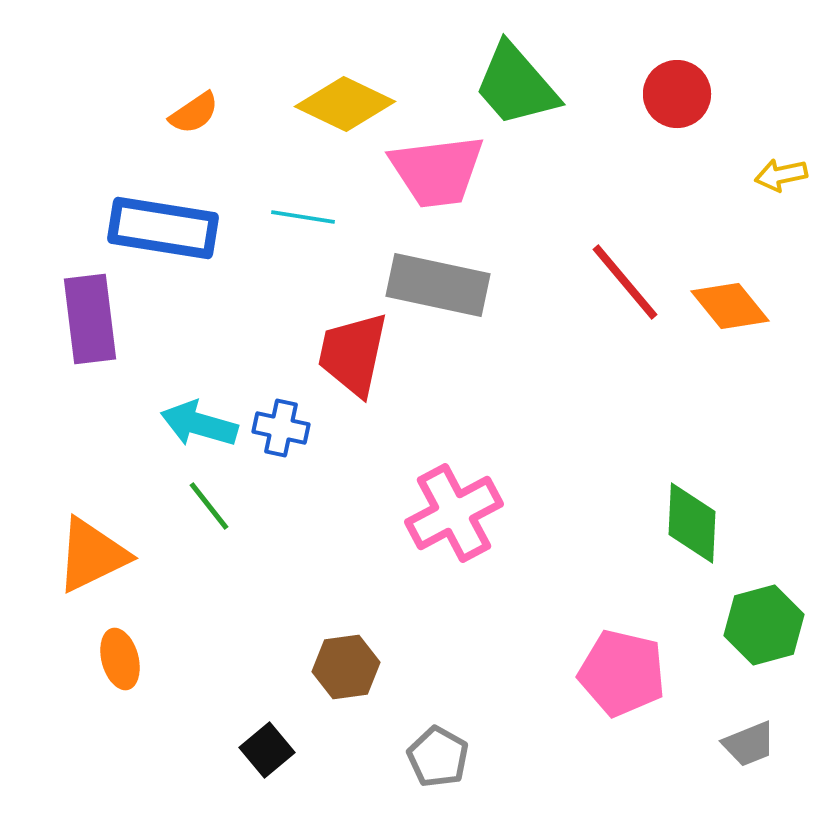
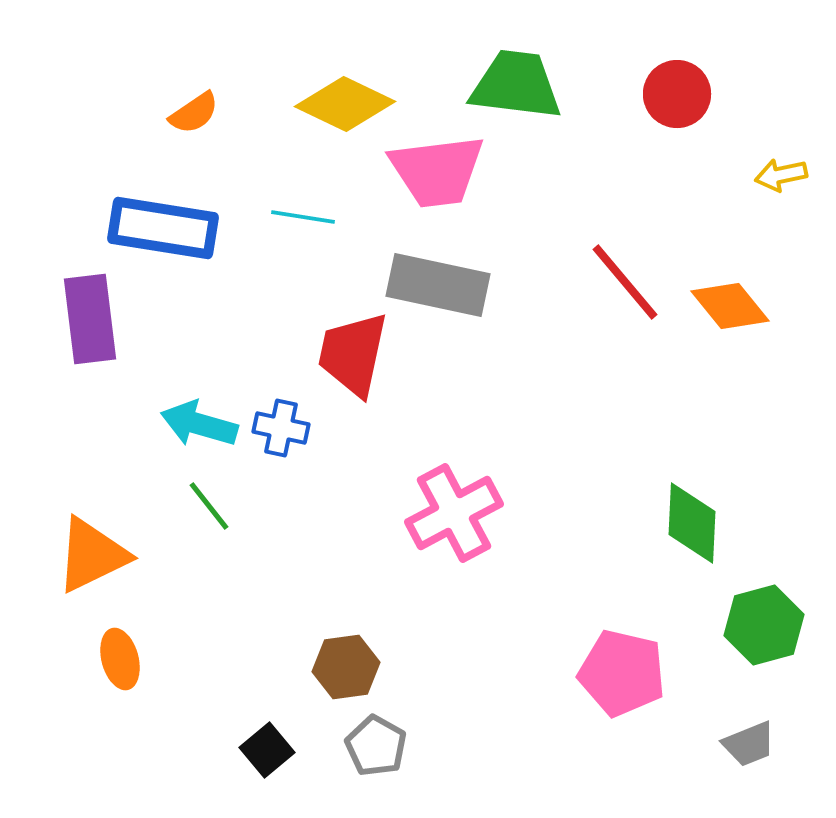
green trapezoid: rotated 138 degrees clockwise
gray pentagon: moved 62 px left, 11 px up
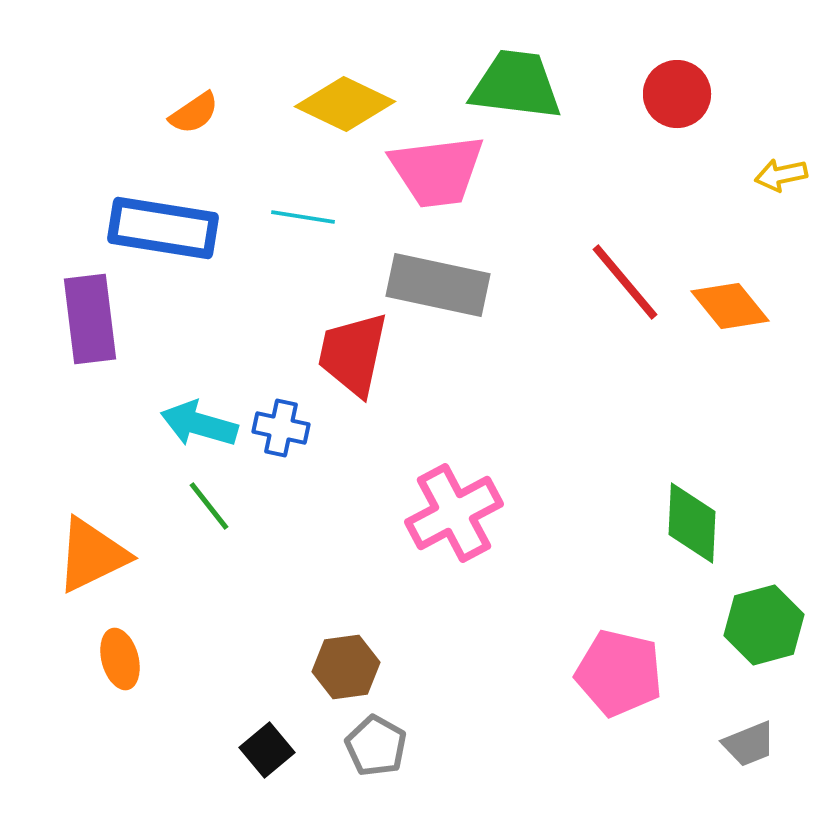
pink pentagon: moved 3 px left
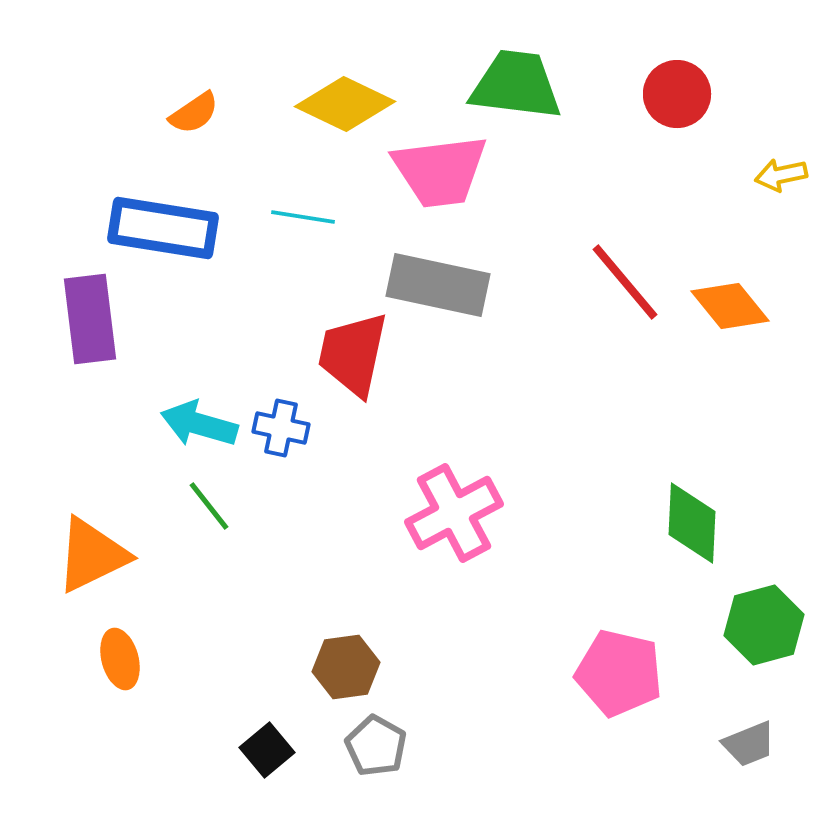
pink trapezoid: moved 3 px right
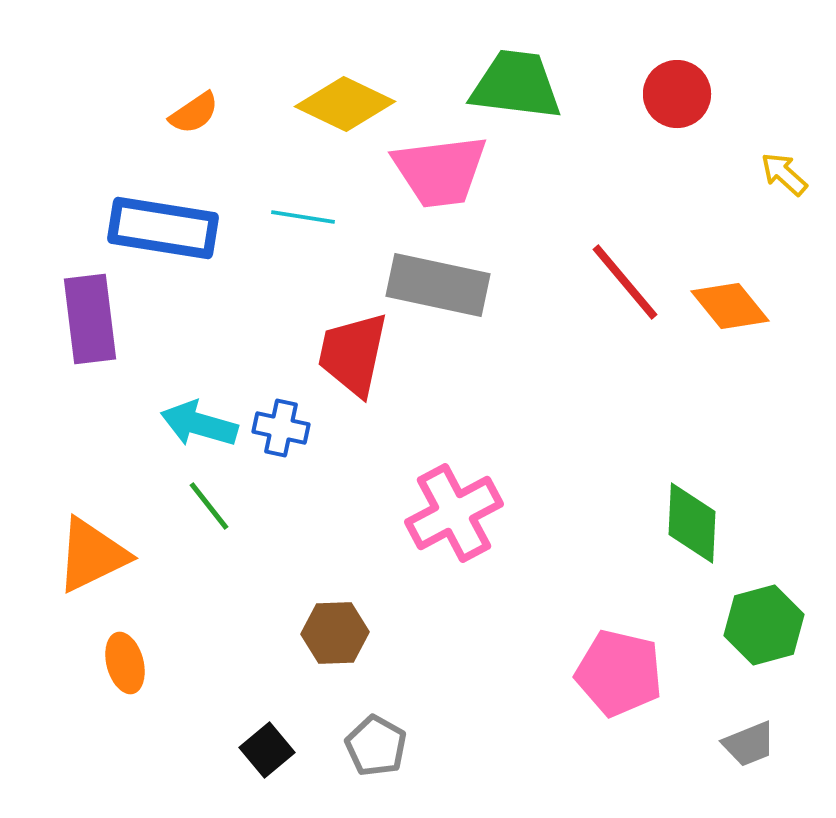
yellow arrow: moved 3 px right, 1 px up; rotated 54 degrees clockwise
orange ellipse: moved 5 px right, 4 px down
brown hexagon: moved 11 px left, 34 px up; rotated 6 degrees clockwise
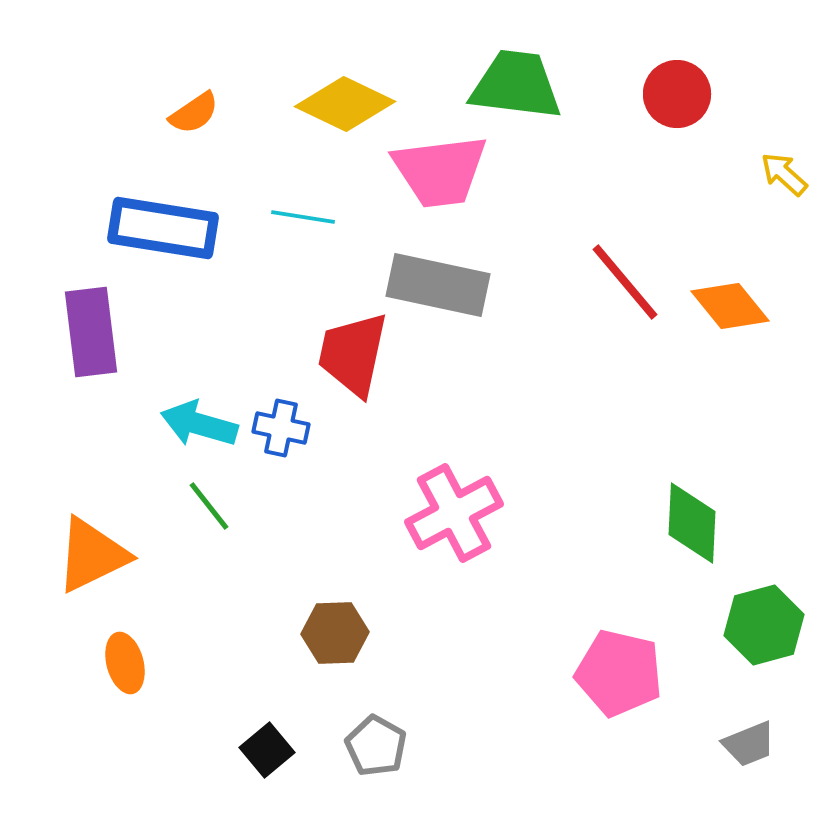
purple rectangle: moved 1 px right, 13 px down
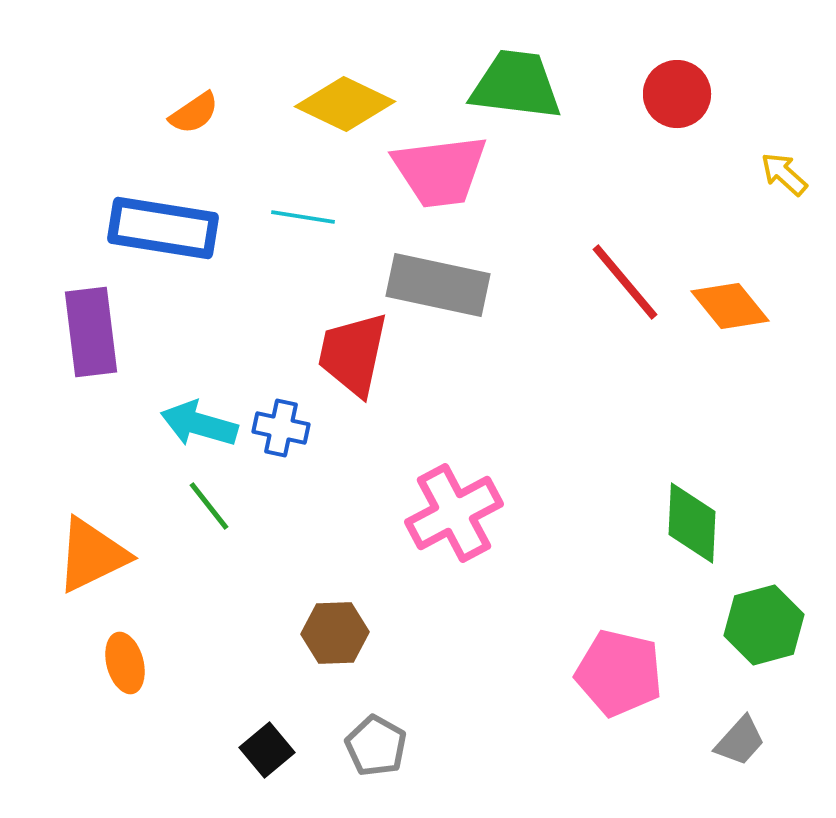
gray trapezoid: moved 9 px left, 3 px up; rotated 26 degrees counterclockwise
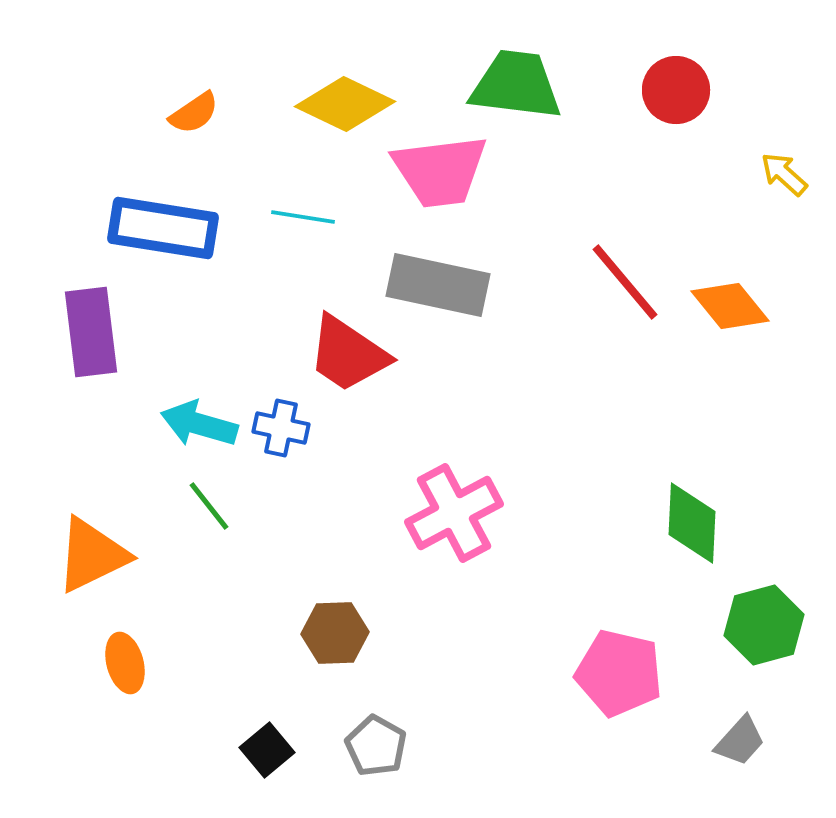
red circle: moved 1 px left, 4 px up
red trapezoid: moved 5 px left; rotated 68 degrees counterclockwise
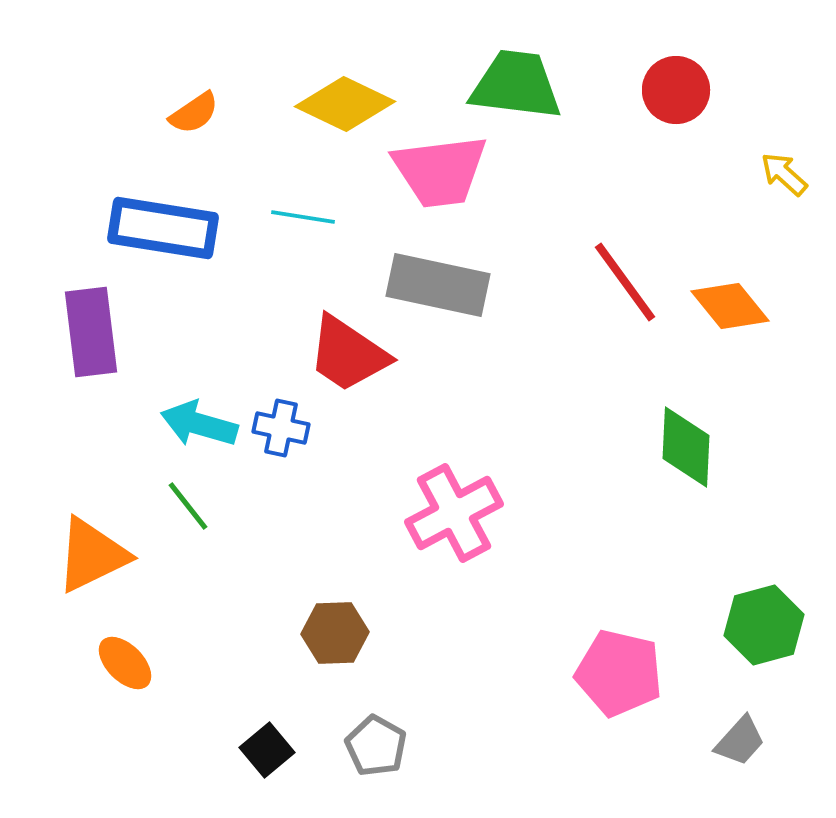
red line: rotated 4 degrees clockwise
green line: moved 21 px left
green diamond: moved 6 px left, 76 px up
orange ellipse: rotated 30 degrees counterclockwise
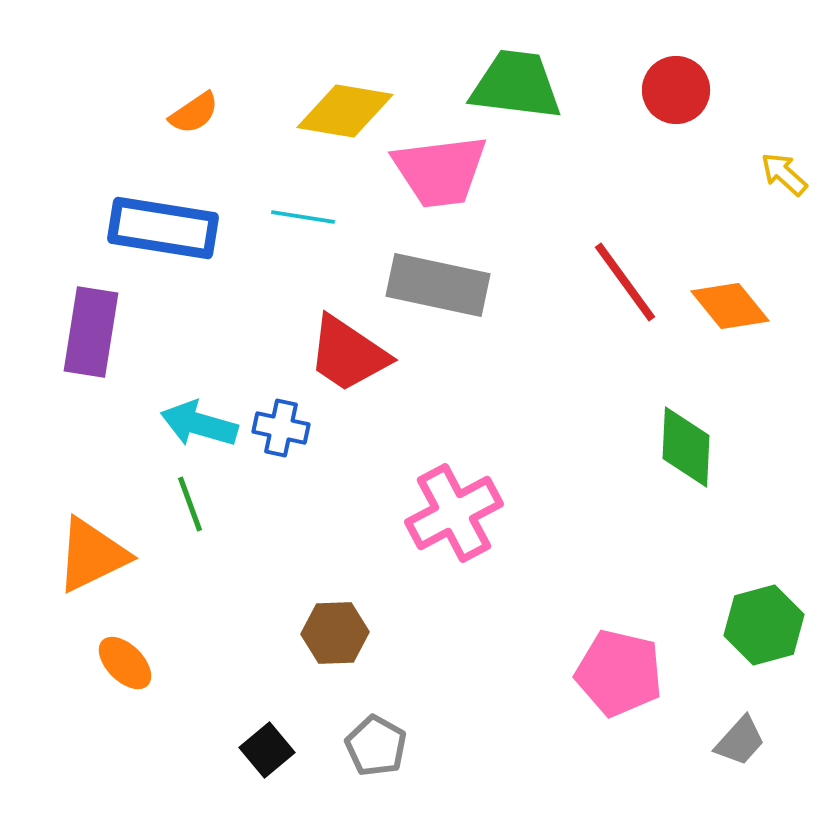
yellow diamond: moved 7 px down; rotated 16 degrees counterclockwise
purple rectangle: rotated 16 degrees clockwise
green line: moved 2 px right, 2 px up; rotated 18 degrees clockwise
